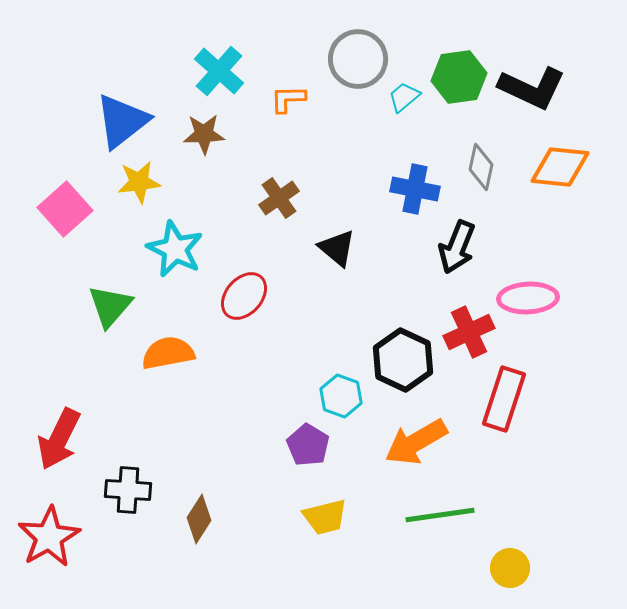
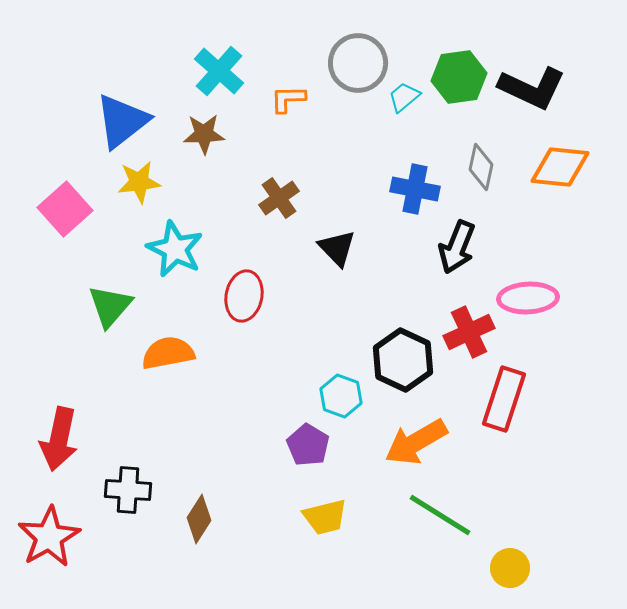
gray circle: moved 4 px down
black triangle: rotated 6 degrees clockwise
red ellipse: rotated 30 degrees counterclockwise
red arrow: rotated 14 degrees counterclockwise
green line: rotated 40 degrees clockwise
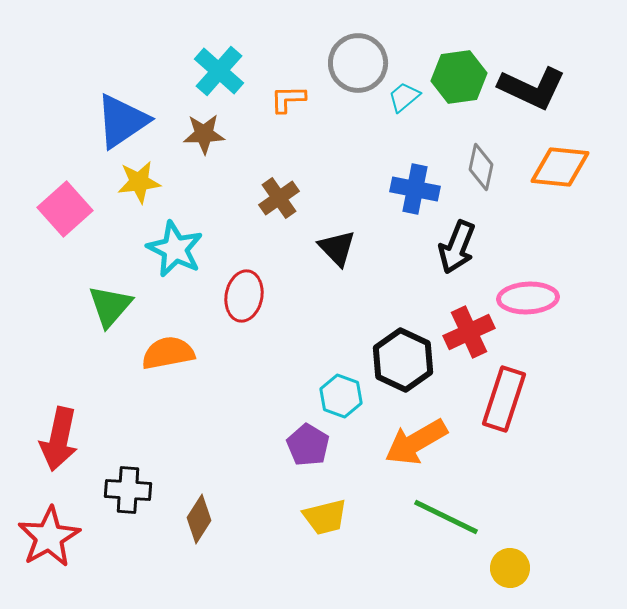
blue triangle: rotated 4 degrees clockwise
green line: moved 6 px right, 2 px down; rotated 6 degrees counterclockwise
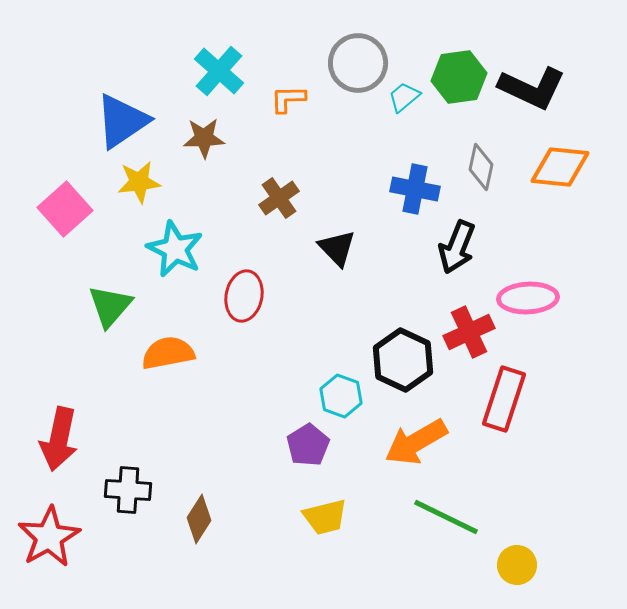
brown star: moved 4 px down
purple pentagon: rotated 9 degrees clockwise
yellow circle: moved 7 px right, 3 px up
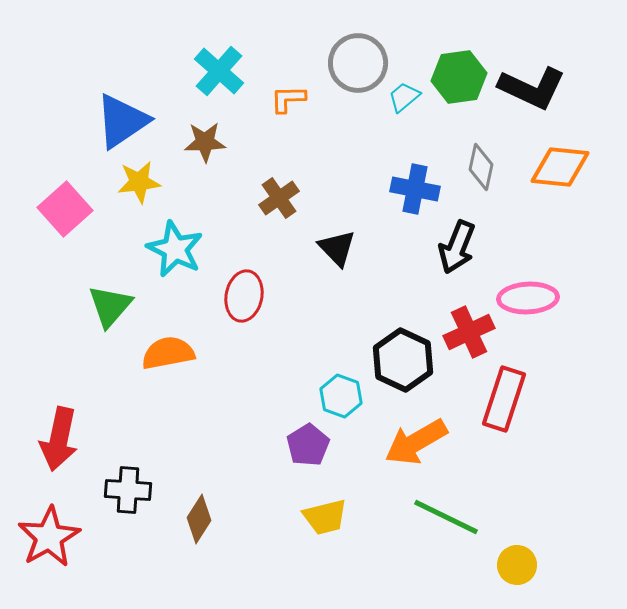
brown star: moved 1 px right, 4 px down
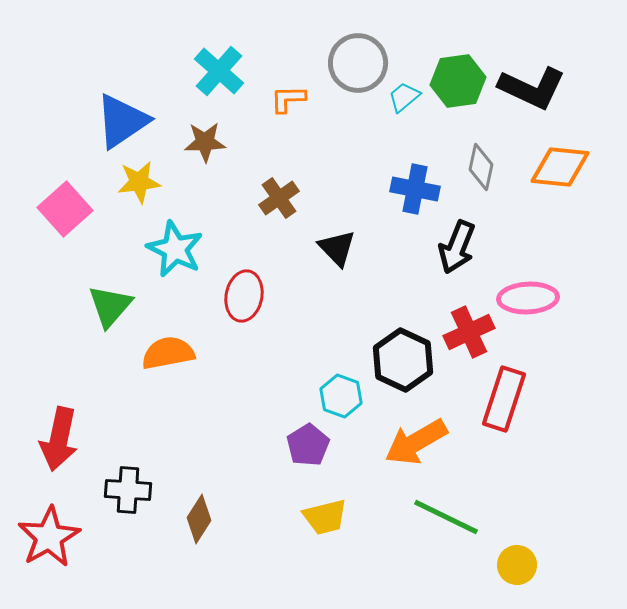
green hexagon: moved 1 px left, 4 px down
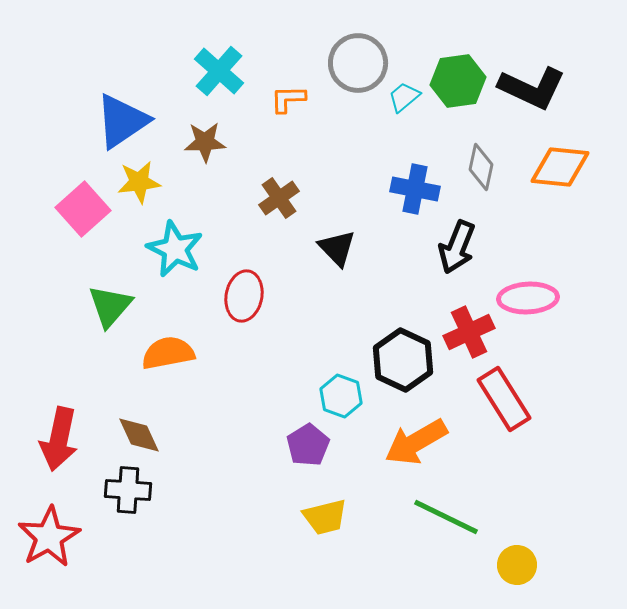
pink square: moved 18 px right
red rectangle: rotated 50 degrees counterclockwise
brown diamond: moved 60 px left, 84 px up; rotated 57 degrees counterclockwise
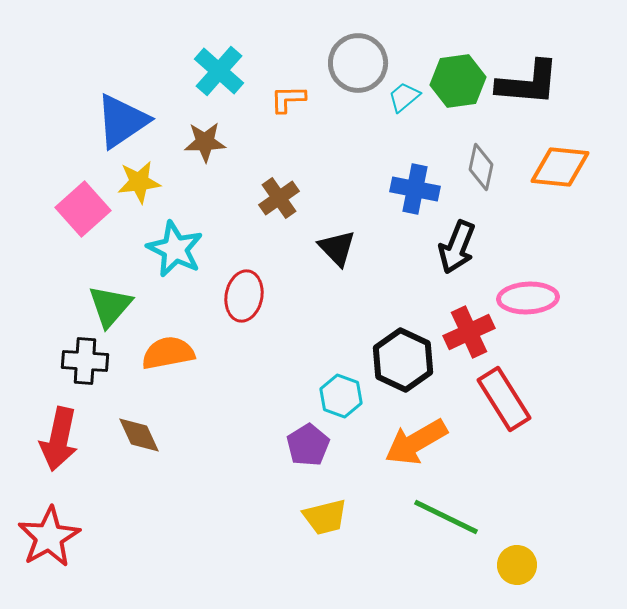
black L-shape: moved 4 px left, 5 px up; rotated 20 degrees counterclockwise
black cross: moved 43 px left, 129 px up
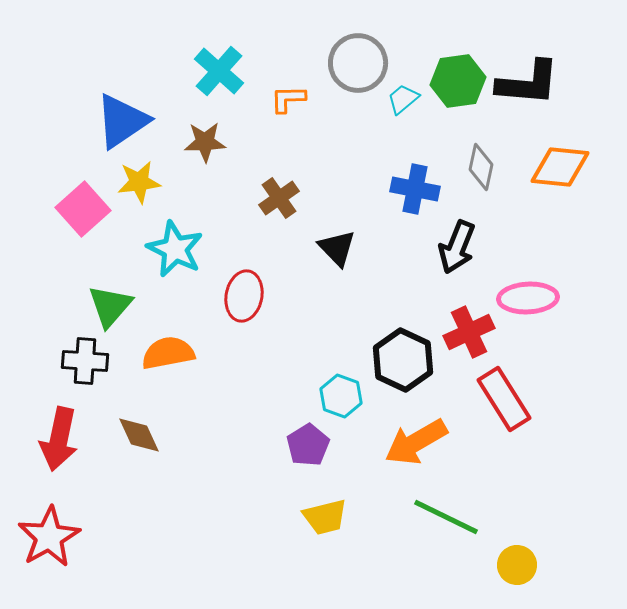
cyan trapezoid: moved 1 px left, 2 px down
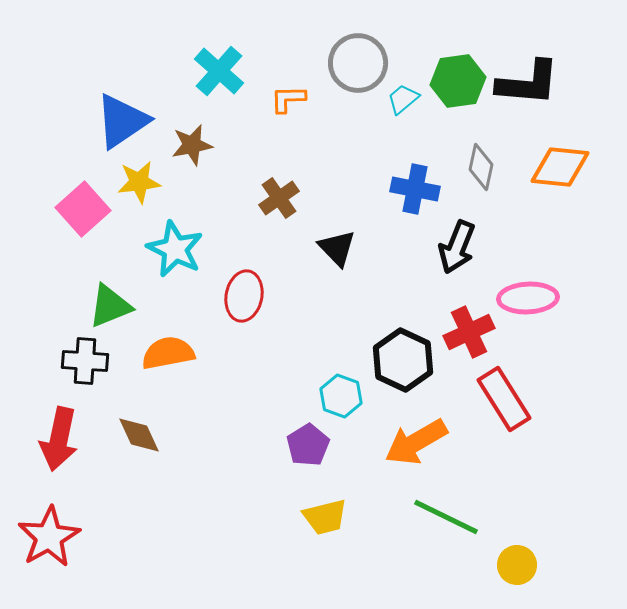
brown star: moved 13 px left, 3 px down; rotated 9 degrees counterclockwise
green triangle: rotated 27 degrees clockwise
